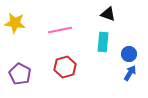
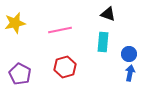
yellow star: rotated 20 degrees counterclockwise
blue arrow: rotated 21 degrees counterclockwise
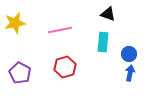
purple pentagon: moved 1 px up
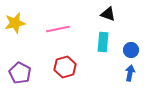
pink line: moved 2 px left, 1 px up
blue circle: moved 2 px right, 4 px up
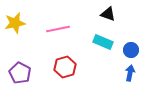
cyan rectangle: rotated 72 degrees counterclockwise
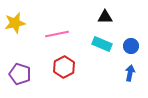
black triangle: moved 3 px left, 3 px down; rotated 21 degrees counterclockwise
pink line: moved 1 px left, 5 px down
cyan rectangle: moved 1 px left, 2 px down
blue circle: moved 4 px up
red hexagon: moved 1 px left; rotated 10 degrees counterclockwise
purple pentagon: moved 1 px down; rotated 10 degrees counterclockwise
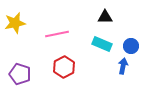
blue arrow: moved 7 px left, 7 px up
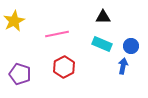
black triangle: moved 2 px left
yellow star: moved 1 px left, 2 px up; rotated 15 degrees counterclockwise
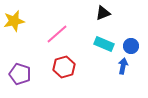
black triangle: moved 4 px up; rotated 21 degrees counterclockwise
yellow star: rotated 15 degrees clockwise
pink line: rotated 30 degrees counterclockwise
cyan rectangle: moved 2 px right
red hexagon: rotated 10 degrees clockwise
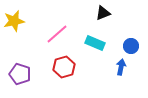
cyan rectangle: moved 9 px left, 1 px up
blue arrow: moved 2 px left, 1 px down
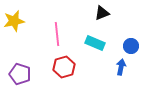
black triangle: moved 1 px left
pink line: rotated 55 degrees counterclockwise
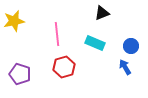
blue arrow: moved 4 px right; rotated 42 degrees counterclockwise
